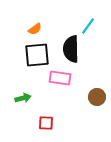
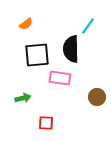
orange semicircle: moved 9 px left, 5 px up
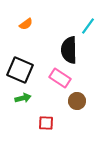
black semicircle: moved 2 px left, 1 px down
black square: moved 17 px left, 15 px down; rotated 28 degrees clockwise
pink rectangle: rotated 25 degrees clockwise
brown circle: moved 20 px left, 4 px down
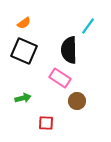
orange semicircle: moved 2 px left, 1 px up
black square: moved 4 px right, 19 px up
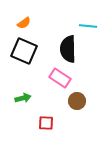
cyan line: rotated 60 degrees clockwise
black semicircle: moved 1 px left, 1 px up
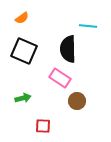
orange semicircle: moved 2 px left, 5 px up
red square: moved 3 px left, 3 px down
